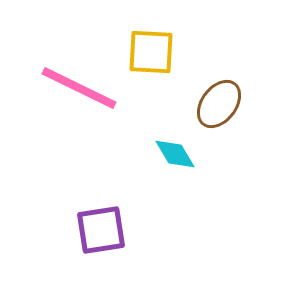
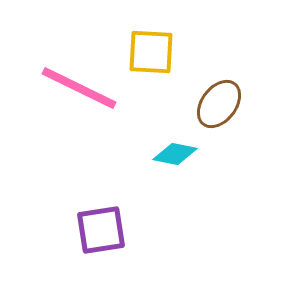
cyan diamond: rotated 48 degrees counterclockwise
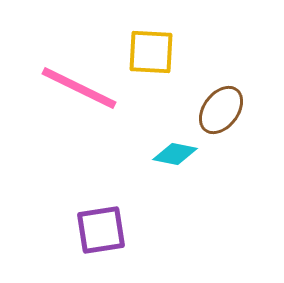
brown ellipse: moved 2 px right, 6 px down
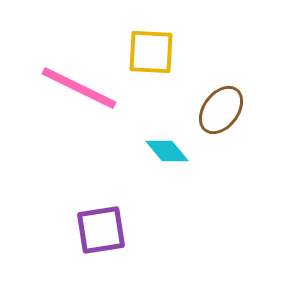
cyan diamond: moved 8 px left, 3 px up; rotated 39 degrees clockwise
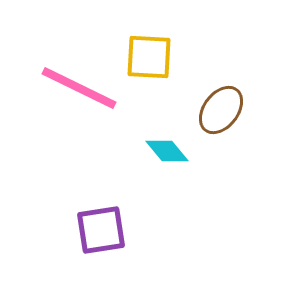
yellow square: moved 2 px left, 5 px down
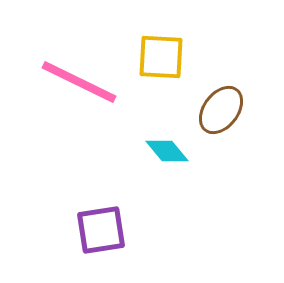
yellow square: moved 12 px right
pink line: moved 6 px up
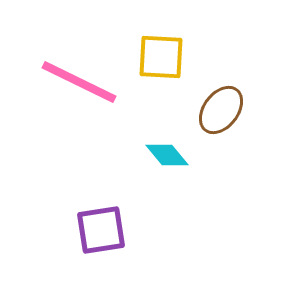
cyan diamond: moved 4 px down
